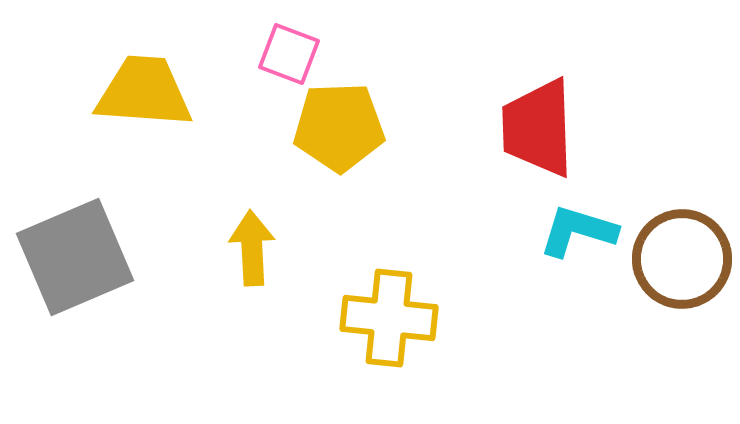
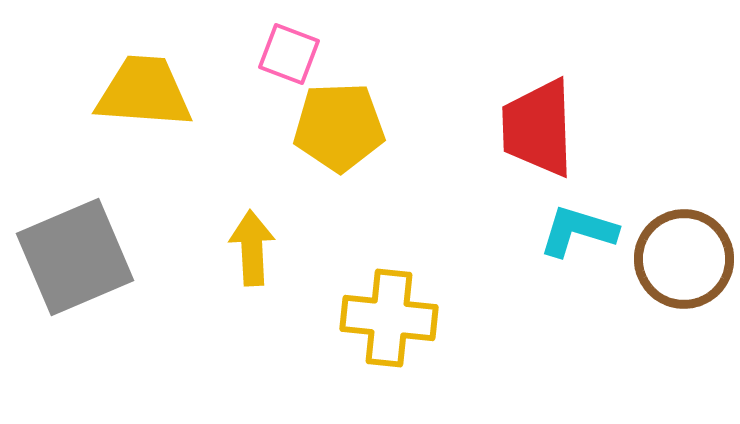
brown circle: moved 2 px right
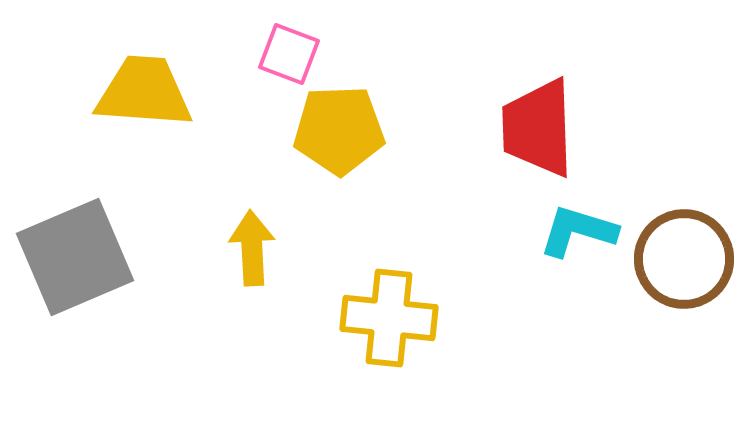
yellow pentagon: moved 3 px down
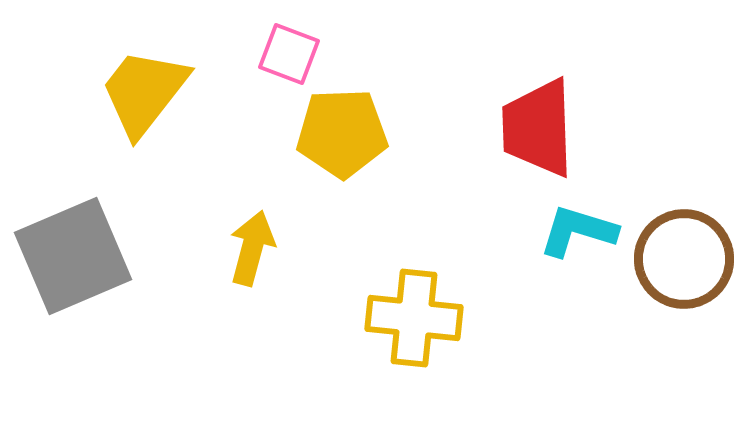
yellow trapezoid: rotated 56 degrees counterclockwise
yellow pentagon: moved 3 px right, 3 px down
yellow arrow: rotated 18 degrees clockwise
gray square: moved 2 px left, 1 px up
yellow cross: moved 25 px right
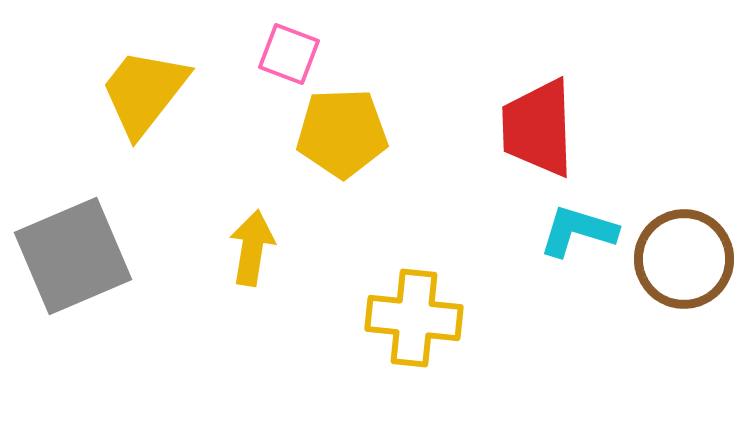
yellow arrow: rotated 6 degrees counterclockwise
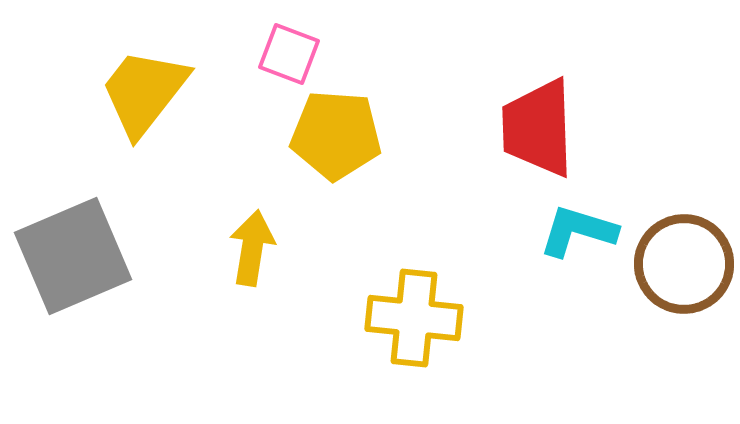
yellow pentagon: moved 6 px left, 2 px down; rotated 6 degrees clockwise
brown circle: moved 5 px down
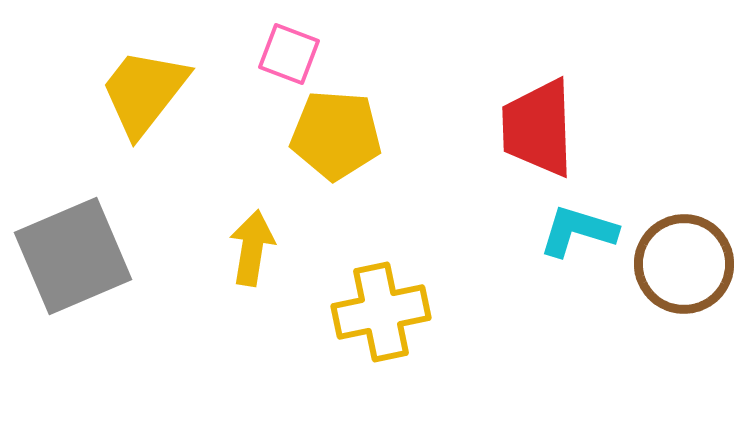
yellow cross: moved 33 px left, 6 px up; rotated 18 degrees counterclockwise
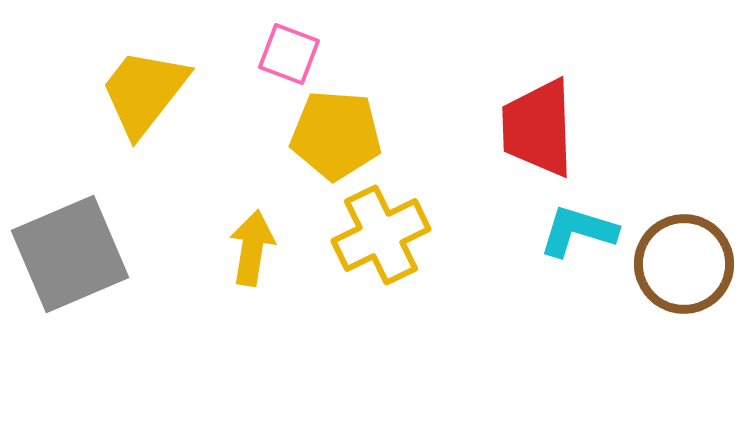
gray square: moved 3 px left, 2 px up
yellow cross: moved 77 px up; rotated 14 degrees counterclockwise
